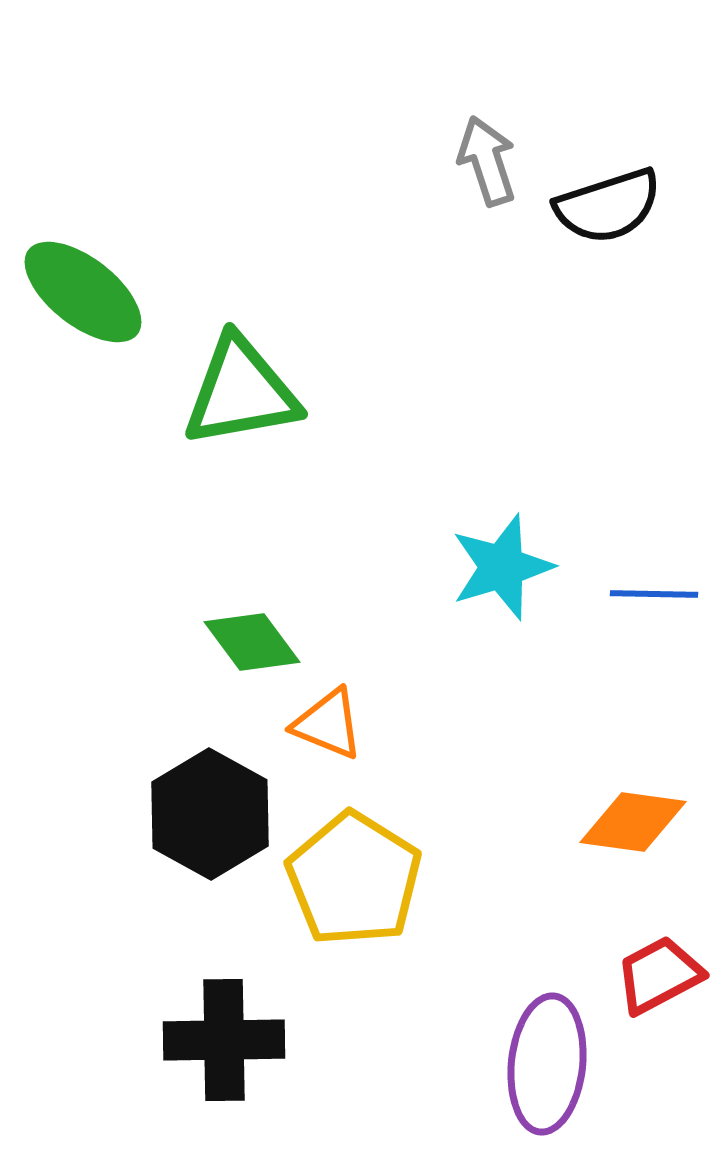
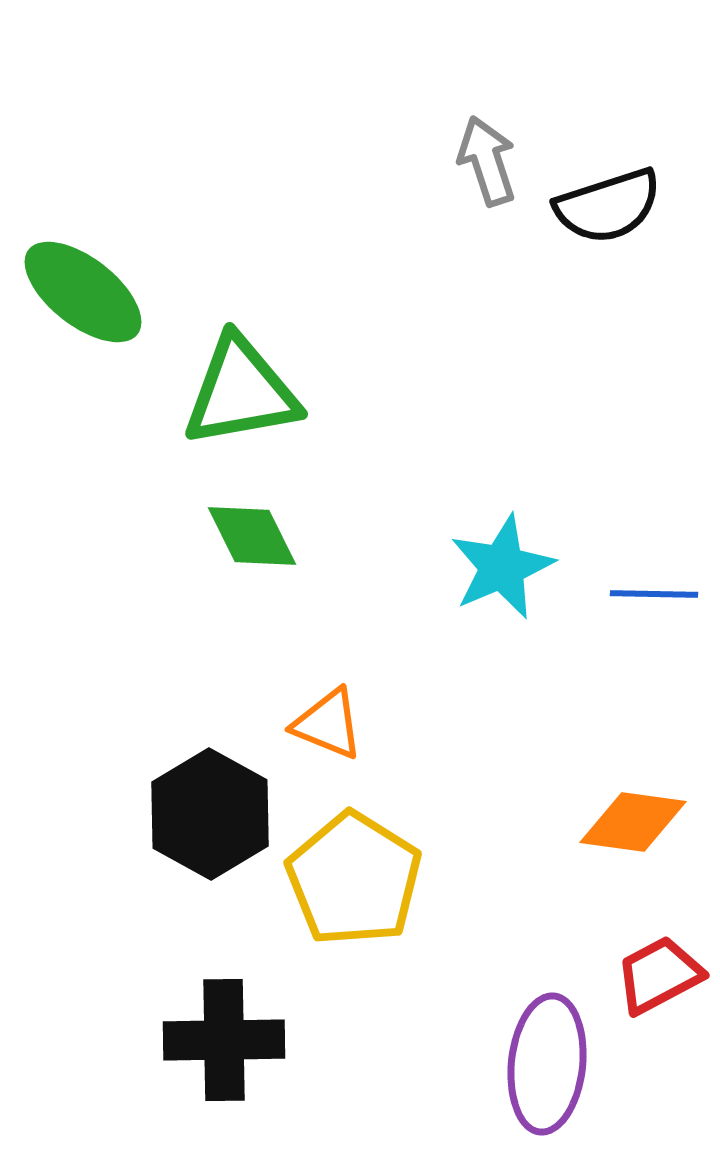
cyan star: rotated 6 degrees counterclockwise
green diamond: moved 106 px up; rotated 10 degrees clockwise
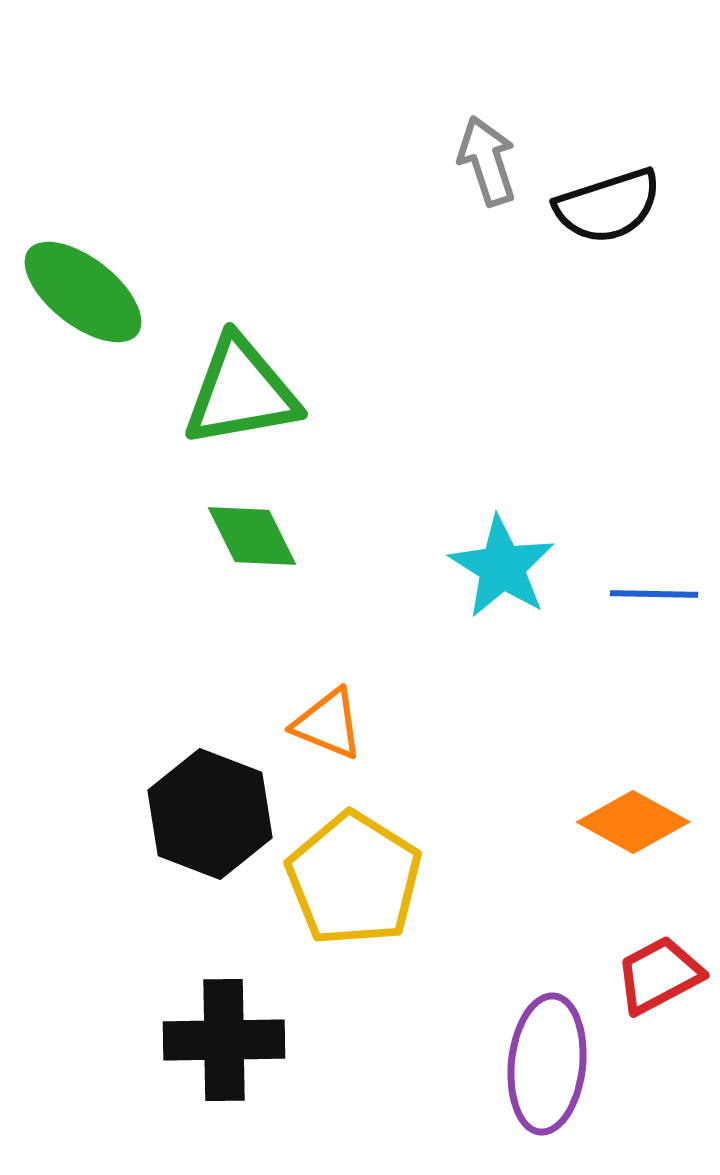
cyan star: rotated 17 degrees counterclockwise
black hexagon: rotated 8 degrees counterclockwise
orange diamond: rotated 21 degrees clockwise
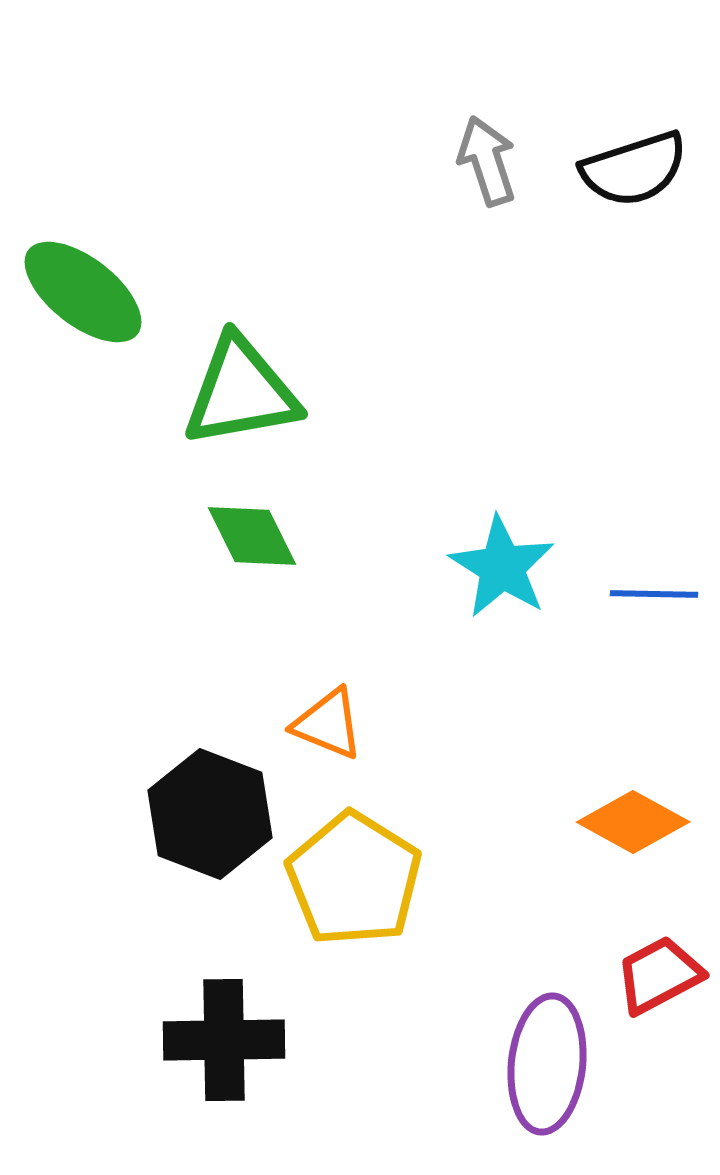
black semicircle: moved 26 px right, 37 px up
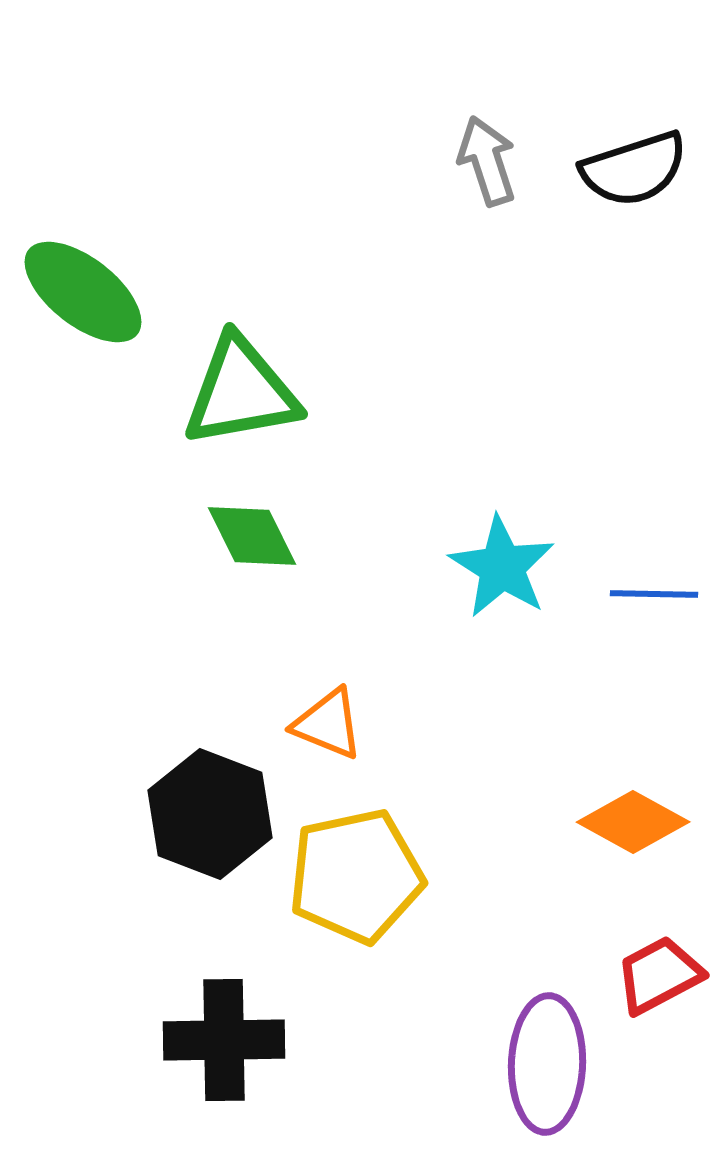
yellow pentagon: moved 2 px right, 3 px up; rotated 28 degrees clockwise
purple ellipse: rotated 4 degrees counterclockwise
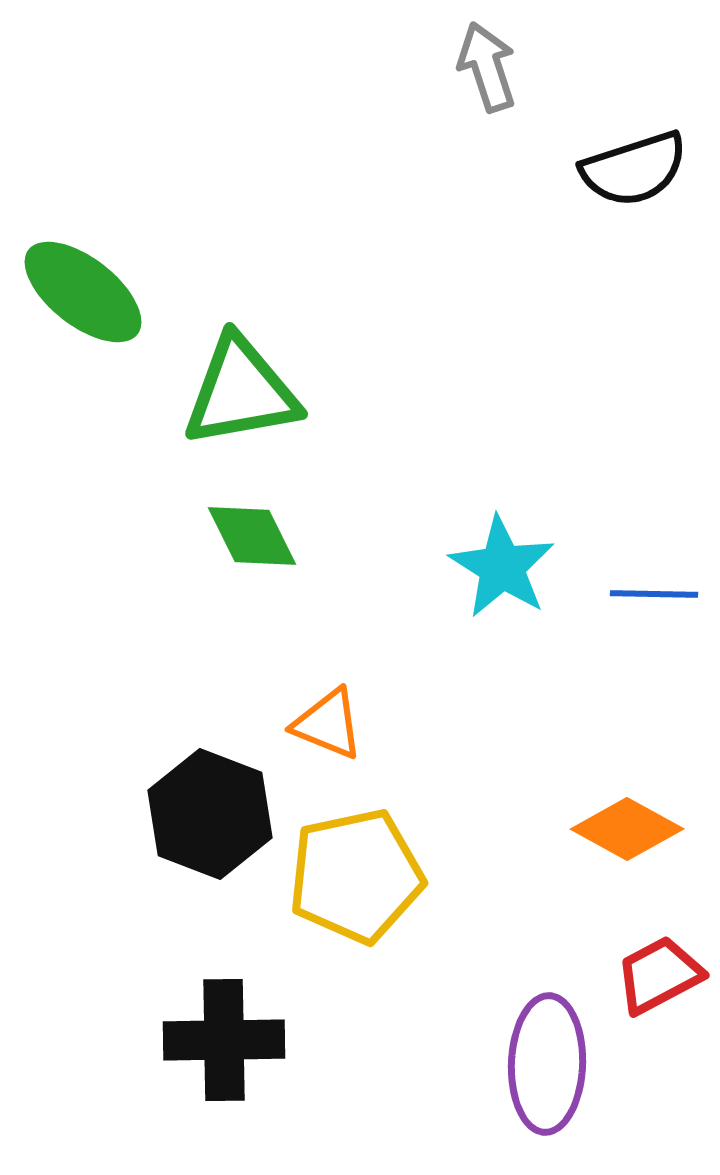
gray arrow: moved 94 px up
orange diamond: moved 6 px left, 7 px down
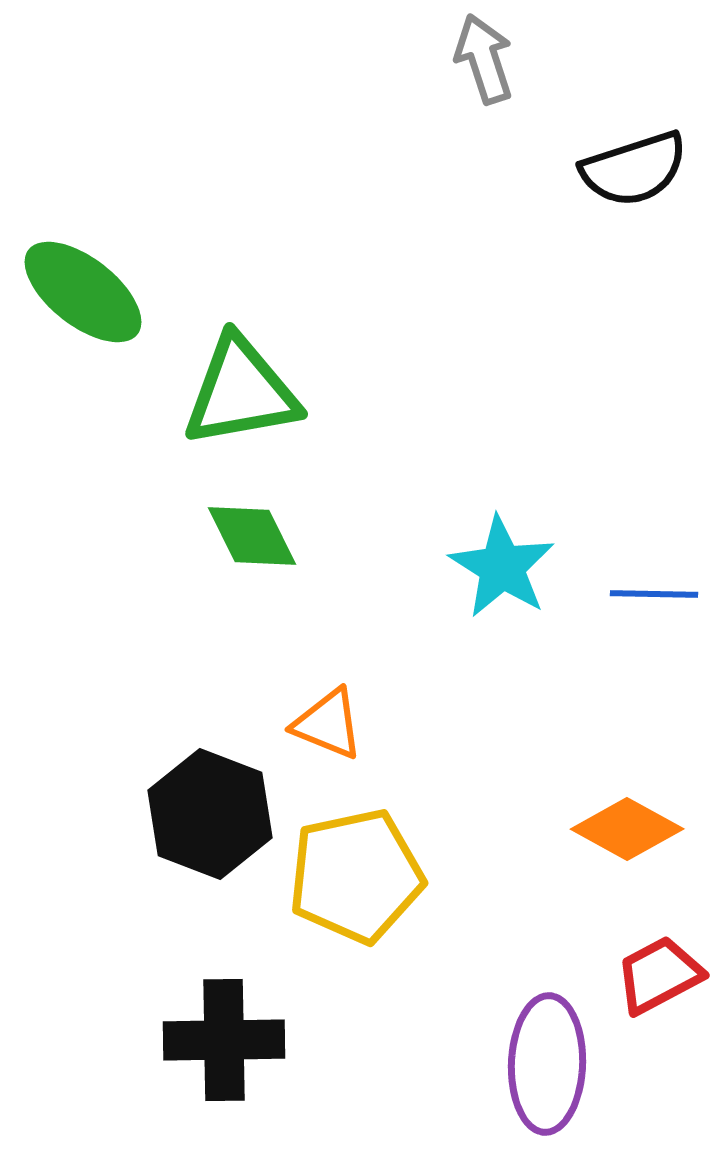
gray arrow: moved 3 px left, 8 px up
